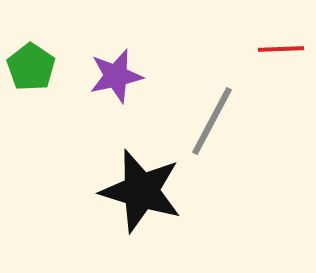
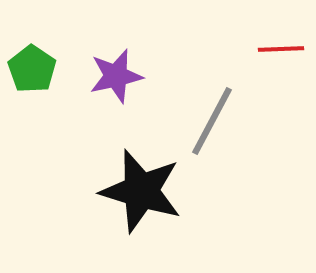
green pentagon: moved 1 px right, 2 px down
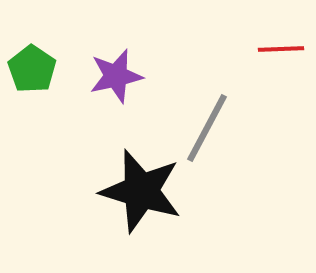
gray line: moved 5 px left, 7 px down
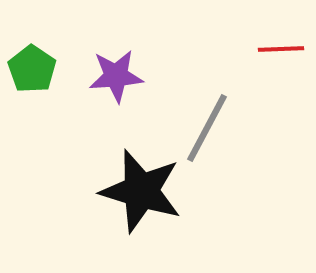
purple star: rotated 8 degrees clockwise
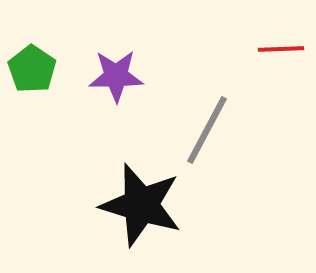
purple star: rotated 4 degrees clockwise
gray line: moved 2 px down
black star: moved 14 px down
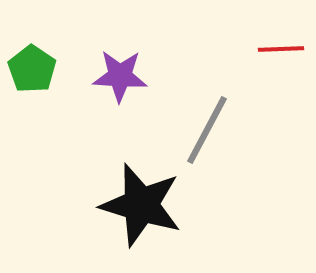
purple star: moved 4 px right; rotated 4 degrees clockwise
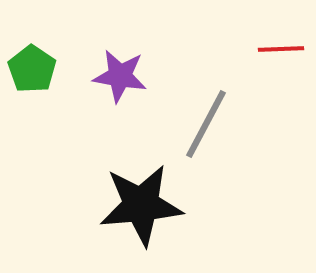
purple star: rotated 6 degrees clockwise
gray line: moved 1 px left, 6 px up
black star: rotated 22 degrees counterclockwise
